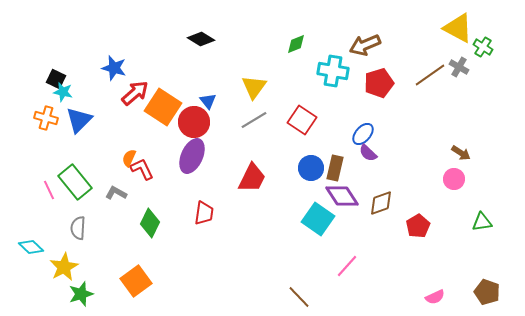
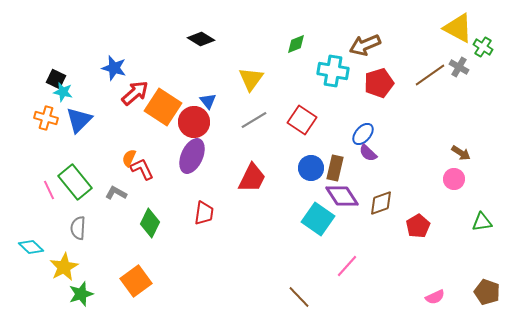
yellow triangle at (254, 87): moved 3 px left, 8 px up
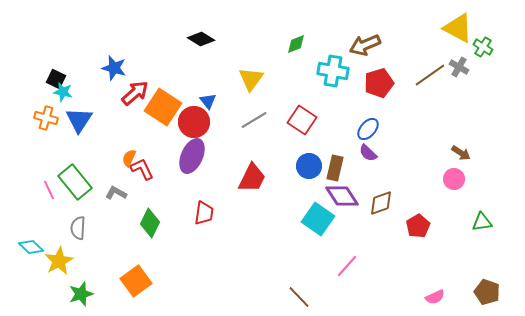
blue triangle at (79, 120): rotated 12 degrees counterclockwise
blue ellipse at (363, 134): moved 5 px right, 5 px up
blue circle at (311, 168): moved 2 px left, 2 px up
yellow star at (64, 267): moved 5 px left, 6 px up
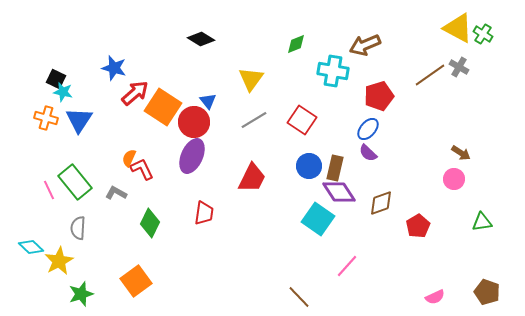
green cross at (483, 47): moved 13 px up
red pentagon at (379, 83): moved 13 px down
purple diamond at (342, 196): moved 3 px left, 4 px up
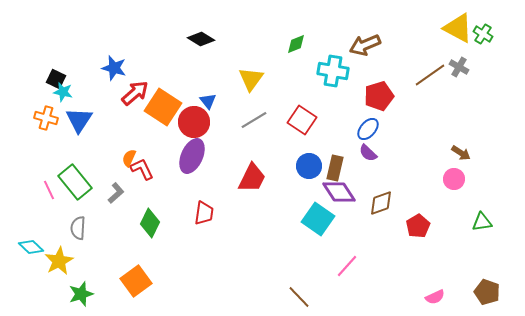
gray L-shape at (116, 193): rotated 110 degrees clockwise
